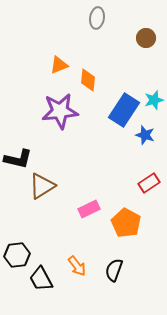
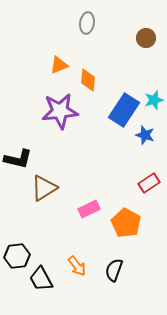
gray ellipse: moved 10 px left, 5 px down
brown triangle: moved 2 px right, 2 px down
black hexagon: moved 1 px down
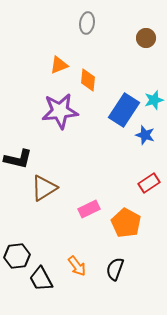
black semicircle: moved 1 px right, 1 px up
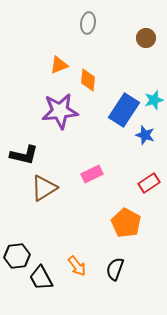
gray ellipse: moved 1 px right
black L-shape: moved 6 px right, 4 px up
pink rectangle: moved 3 px right, 35 px up
black trapezoid: moved 1 px up
